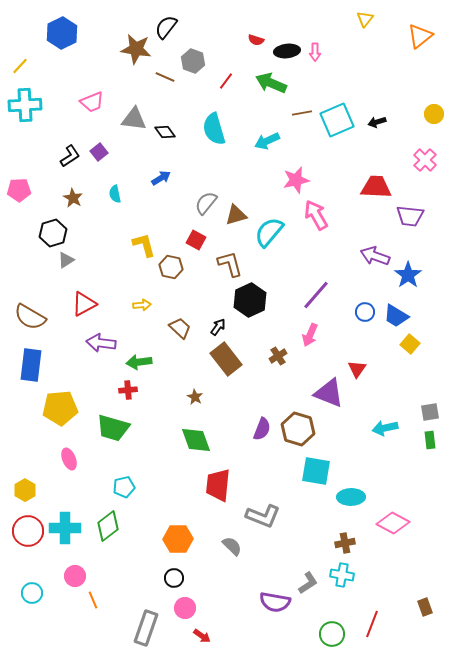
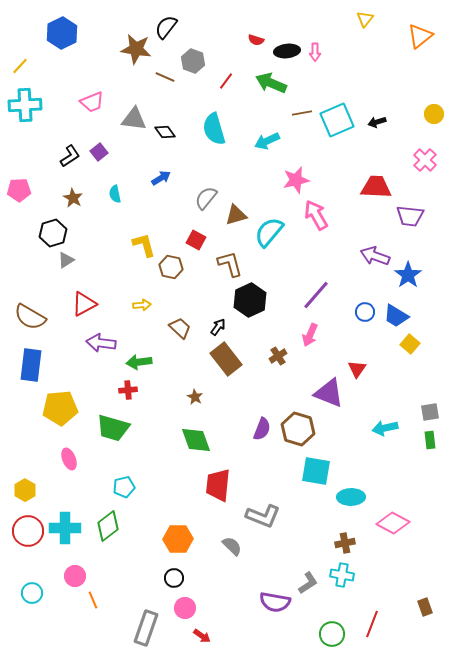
gray semicircle at (206, 203): moved 5 px up
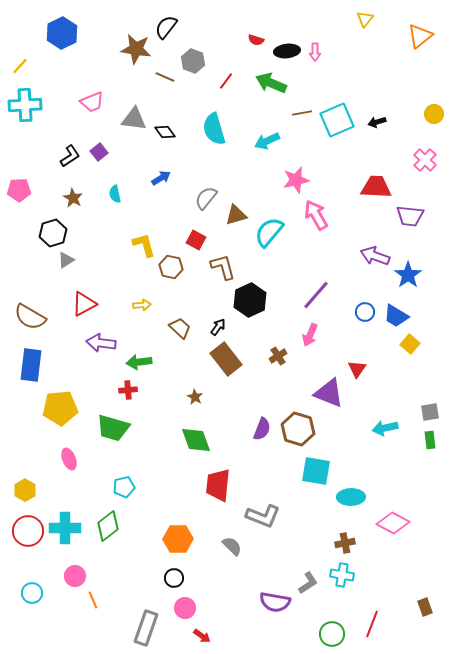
brown L-shape at (230, 264): moved 7 px left, 3 px down
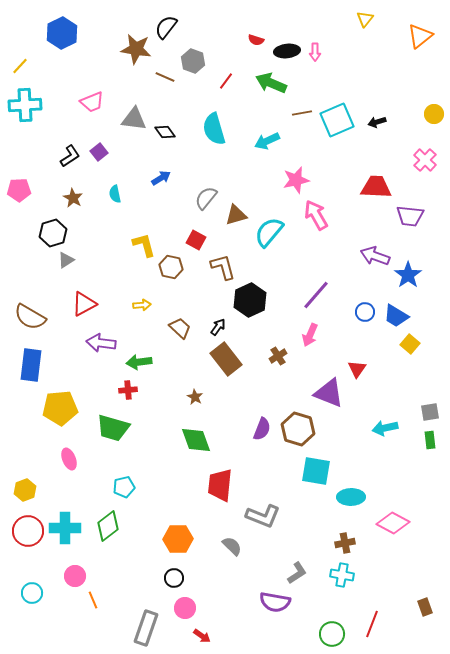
red trapezoid at (218, 485): moved 2 px right
yellow hexagon at (25, 490): rotated 10 degrees clockwise
gray L-shape at (308, 583): moved 11 px left, 10 px up
